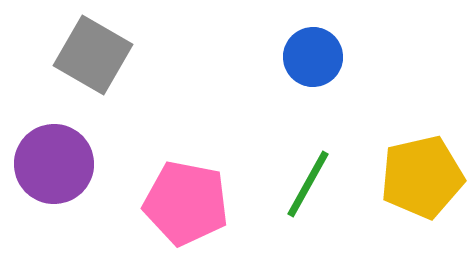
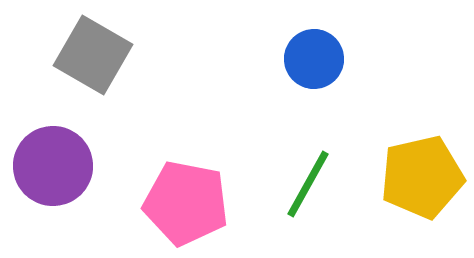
blue circle: moved 1 px right, 2 px down
purple circle: moved 1 px left, 2 px down
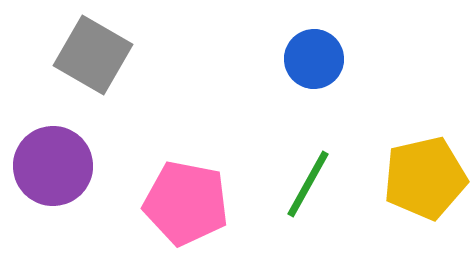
yellow pentagon: moved 3 px right, 1 px down
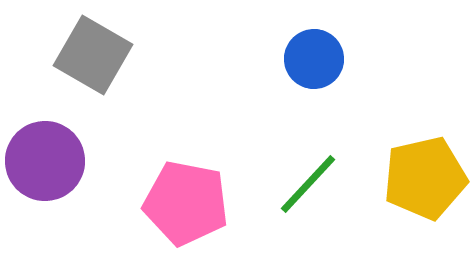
purple circle: moved 8 px left, 5 px up
green line: rotated 14 degrees clockwise
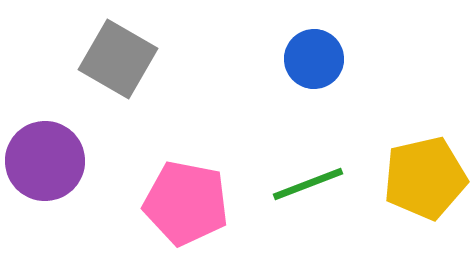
gray square: moved 25 px right, 4 px down
green line: rotated 26 degrees clockwise
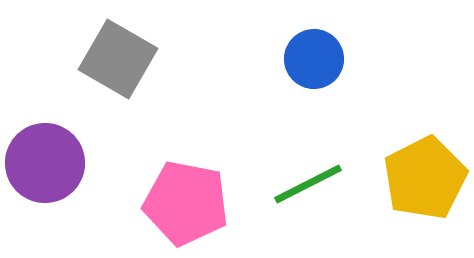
purple circle: moved 2 px down
yellow pentagon: rotated 14 degrees counterclockwise
green line: rotated 6 degrees counterclockwise
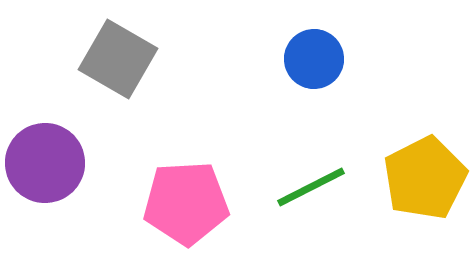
green line: moved 3 px right, 3 px down
pink pentagon: rotated 14 degrees counterclockwise
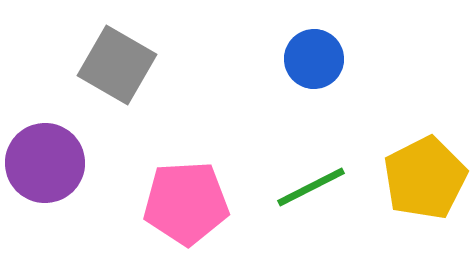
gray square: moved 1 px left, 6 px down
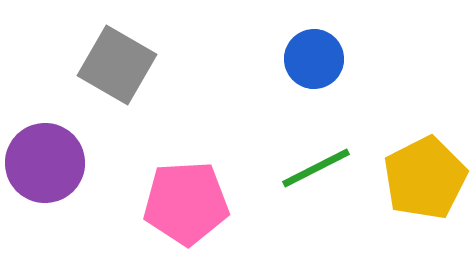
green line: moved 5 px right, 19 px up
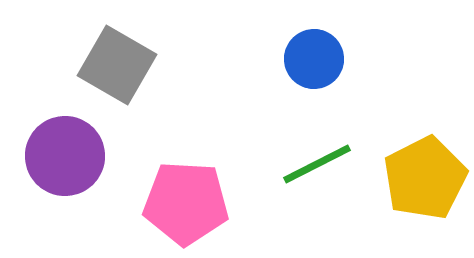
purple circle: moved 20 px right, 7 px up
green line: moved 1 px right, 4 px up
pink pentagon: rotated 6 degrees clockwise
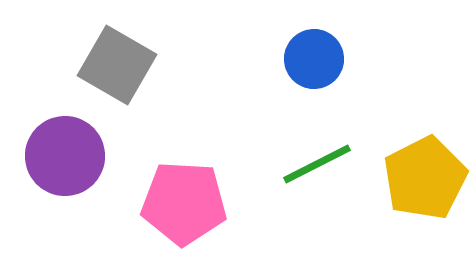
pink pentagon: moved 2 px left
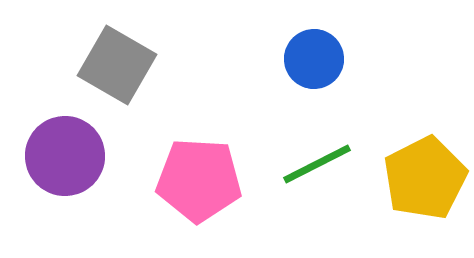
pink pentagon: moved 15 px right, 23 px up
